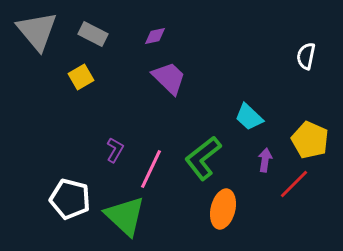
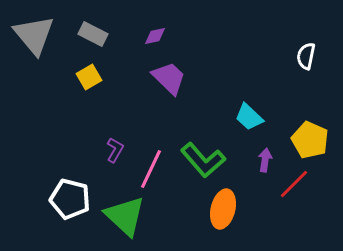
gray triangle: moved 3 px left, 4 px down
yellow square: moved 8 px right
green L-shape: moved 2 px down; rotated 93 degrees counterclockwise
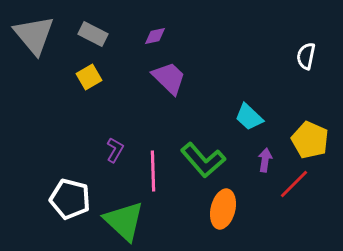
pink line: moved 2 px right, 2 px down; rotated 27 degrees counterclockwise
green triangle: moved 1 px left, 5 px down
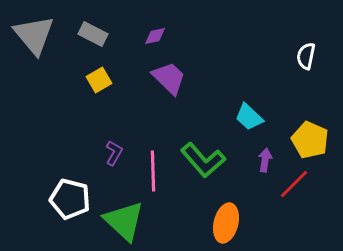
yellow square: moved 10 px right, 3 px down
purple L-shape: moved 1 px left, 3 px down
orange ellipse: moved 3 px right, 14 px down
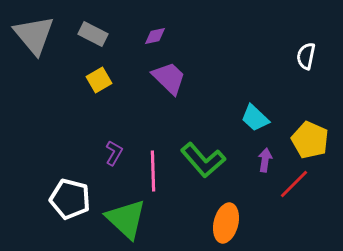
cyan trapezoid: moved 6 px right, 1 px down
green triangle: moved 2 px right, 2 px up
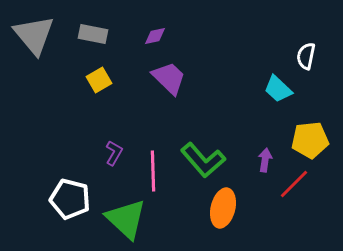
gray rectangle: rotated 16 degrees counterclockwise
cyan trapezoid: moved 23 px right, 29 px up
yellow pentagon: rotated 30 degrees counterclockwise
orange ellipse: moved 3 px left, 15 px up
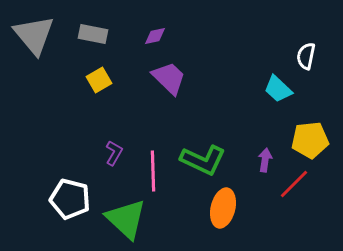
green L-shape: rotated 24 degrees counterclockwise
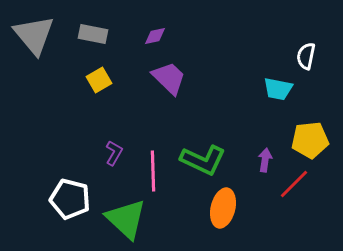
cyan trapezoid: rotated 32 degrees counterclockwise
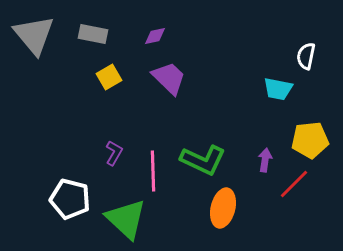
yellow square: moved 10 px right, 3 px up
